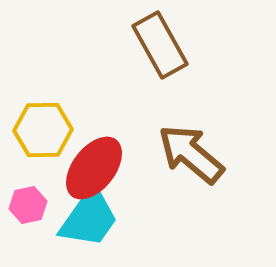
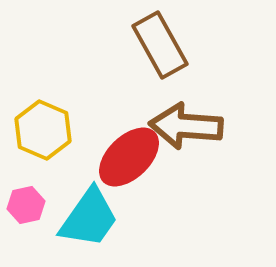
yellow hexagon: rotated 24 degrees clockwise
brown arrow: moved 5 px left, 28 px up; rotated 36 degrees counterclockwise
red ellipse: moved 35 px right, 11 px up; rotated 8 degrees clockwise
pink hexagon: moved 2 px left
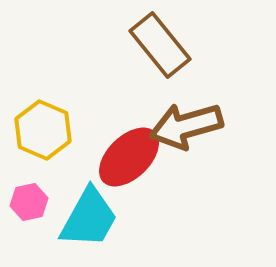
brown rectangle: rotated 10 degrees counterclockwise
brown arrow: rotated 20 degrees counterclockwise
pink hexagon: moved 3 px right, 3 px up
cyan trapezoid: rotated 6 degrees counterclockwise
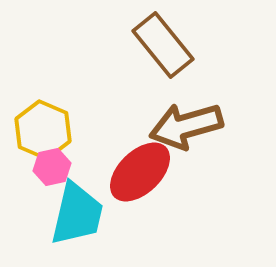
brown rectangle: moved 3 px right
red ellipse: moved 11 px right, 15 px down
pink hexagon: moved 23 px right, 35 px up
cyan trapezoid: moved 12 px left, 4 px up; rotated 16 degrees counterclockwise
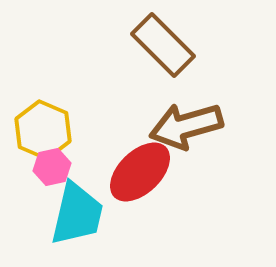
brown rectangle: rotated 6 degrees counterclockwise
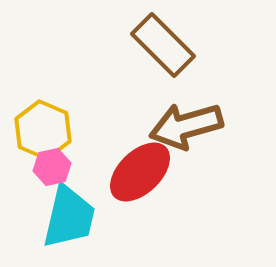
cyan trapezoid: moved 8 px left, 3 px down
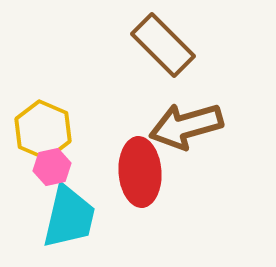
red ellipse: rotated 50 degrees counterclockwise
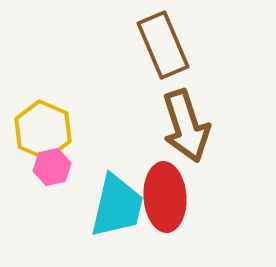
brown rectangle: rotated 22 degrees clockwise
brown arrow: rotated 92 degrees counterclockwise
red ellipse: moved 25 px right, 25 px down
cyan trapezoid: moved 48 px right, 11 px up
